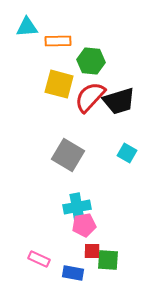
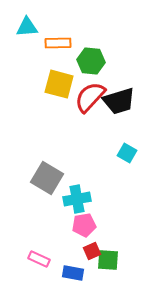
orange rectangle: moved 2 px down
gray square: moved 21 px left, 23 px down
cyan cross: moved 8 px up
red square: rotated 24 degrees counterclockwise
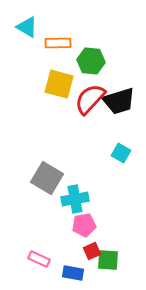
cyan triangle: rotated 35 degrees clockwise
red semicircle: moved 2 px down
cyan square: moved 6 px left
cyan cross: moved 2 px left
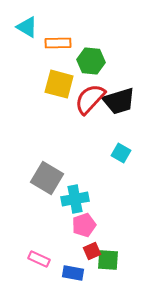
pink pentagon: rotated 10 degrees counterclockwise
